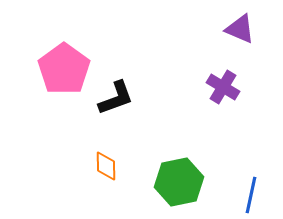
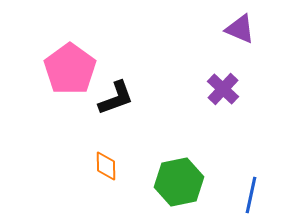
pink pentagon: moved 6 px right
purple cross: moved 2 px down; rotated 12 degrees clockwise
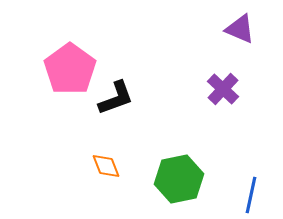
orange diamond: rotated 20 degrees counterclockwise
green hexagon: moved 3 px up
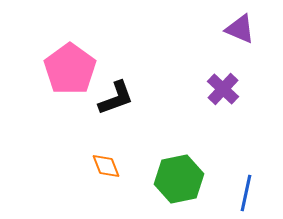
blue line: moved 5 px left, 2 px up
